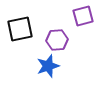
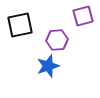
black square: moved 4 px up
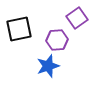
purple square: moved 6 px left, 2 px down; rotated 20 degrees counterclockwise
black square: moved 1 px left, 4 px down
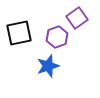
black square: moved 4 px down
purple hexagon: moved 3 px up; rotated 15 degrees counterclockwise
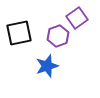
purple hexagon: moved 1 px right, 1 px up
blue star: moved 1 px left
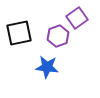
blue star: moved 1 px down; rotated 25 degrees clockwise
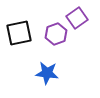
purple hexagon: moved 2 px left, 2 px up
blue star: moved 6 px down
